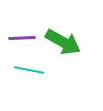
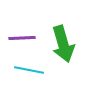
green arrow: moved 2 px down; rotated 45 degrees clockwise
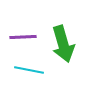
purple line: moved 1 px right, 1 px up
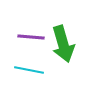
purple line: moved 8 px right; rotated 8 degrees clockwise
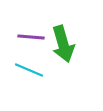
cyan line: rotated 12 degrees clockwise
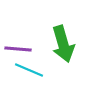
purple line: moved 13 px left, 12 px down
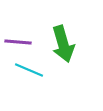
purple line: moved 7 px up
